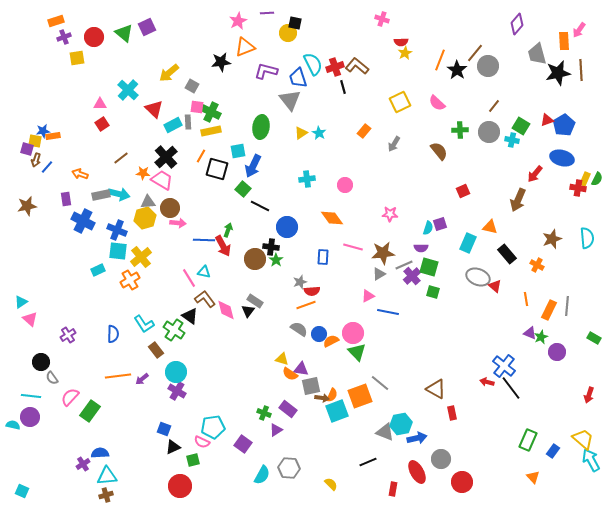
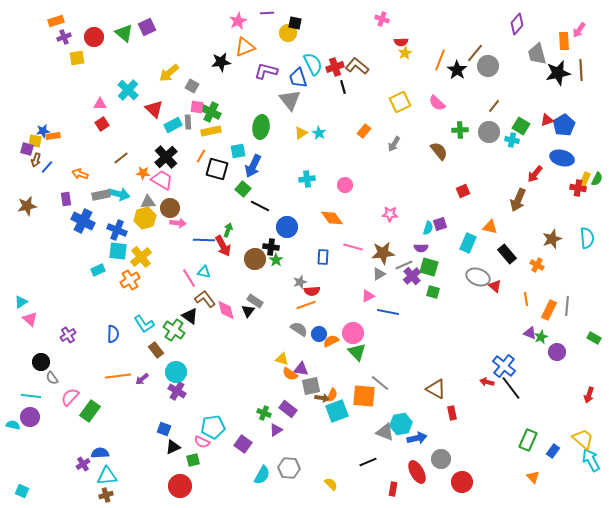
orange square at (360, 396): moved 4 px right; rotated 25 degrees clockwise
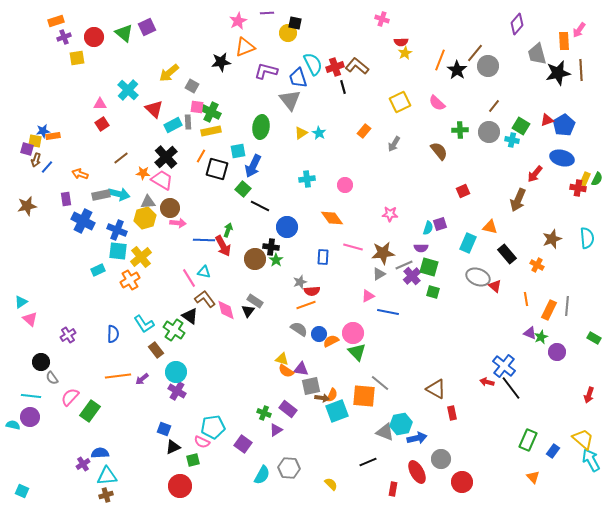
orange semicircle at (290, 374): moved 4 px left, 3 px up
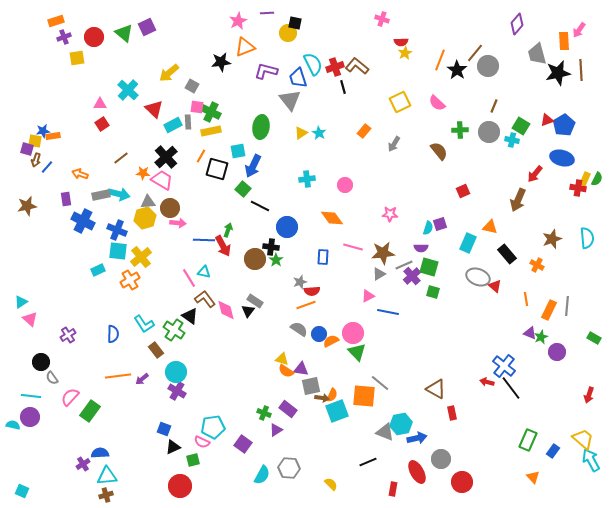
brown line at (494, 106): rotated 16 degrees counterclockwise
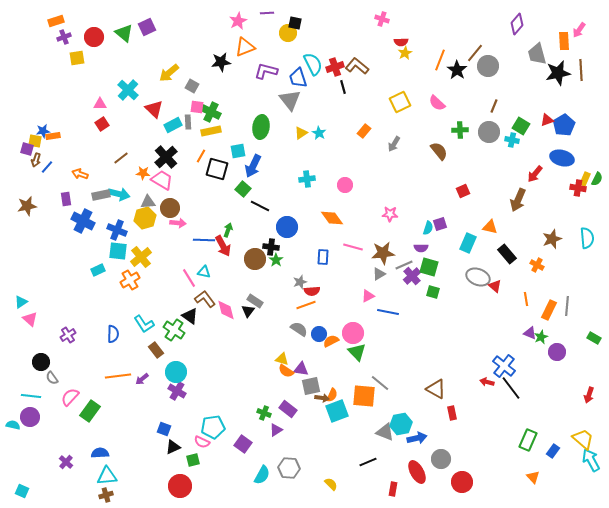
purple cross at (83, 464): moved 17 px left, 2 px up; rotated 16 degrees counterclockwise
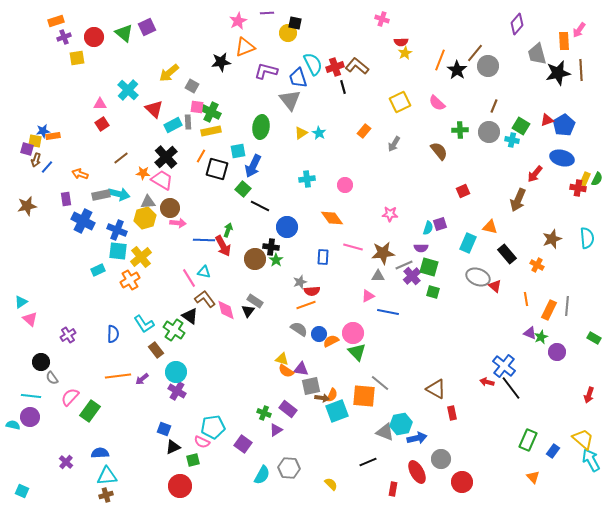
gray triangle at (379, 274): moved 1 px left, 2 px down; rotated 32 degrees clockwise
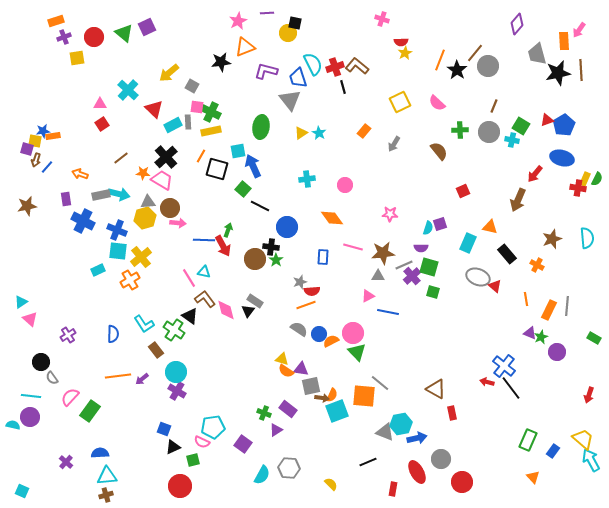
blue arrow at (253, 166): rotated 130 degrees clockwise
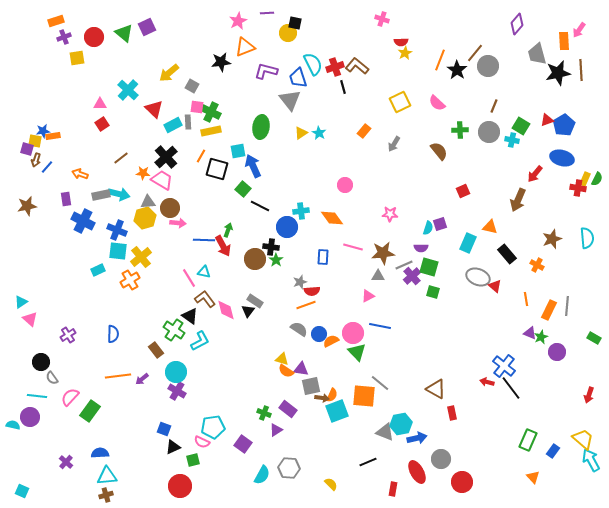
cyan cross at (307, 179): moved 6 px left, 32 px down
blue line at (388, 312): moved 8 px left, 14 px down
cyan L-shape at (144, 324): moved 56 px right, 17 px down; rotated 85 degrees counterclockwise
cyan line at (31, 396): moved 6 px right
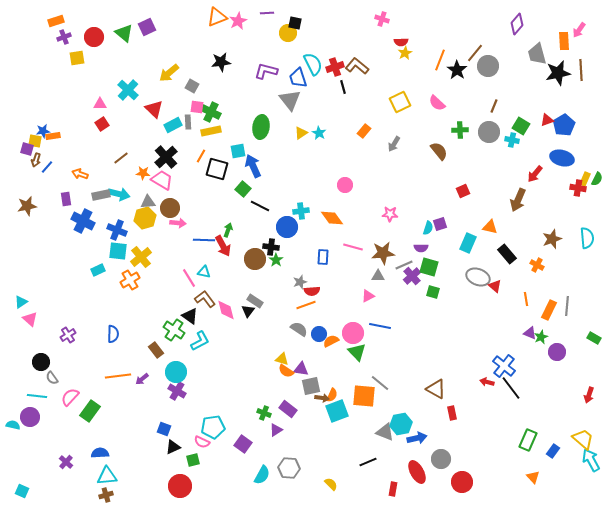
orange triangle at (245, 47): moved 28 px left, 30 px up
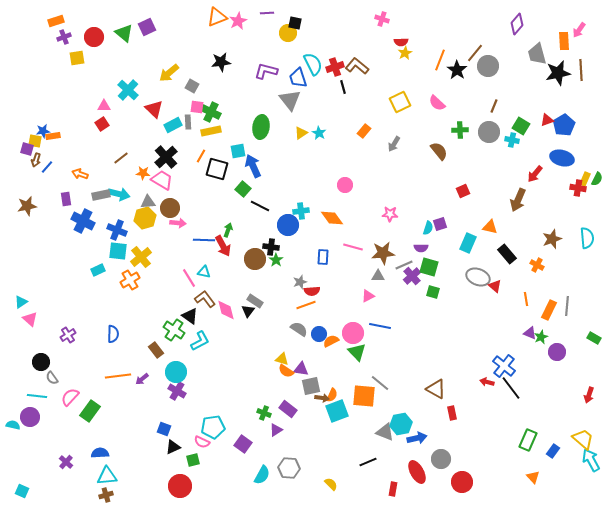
pink triangle at (100, 104): moved 4 px right, 2 px down
blue circle at (287, 227): moved 1 px right, 2 px up
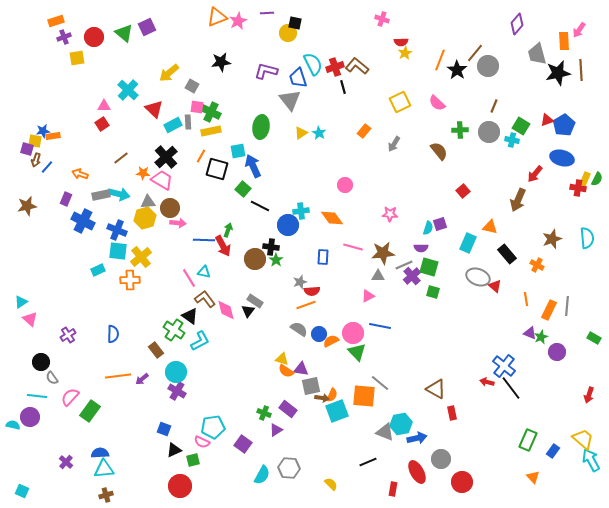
red square at (463, 191): rotated 16 degrees counterclockwise
purple rectangle at (66, 199): rotated 32 degrees clockwise
orange cross at (130, 280): rotated 30 degrees clockwise
black triangle at (173, 447): moved 1 px right, 3 px down
cyan triangle at (107, 476): moved 3 px left, 7 px up
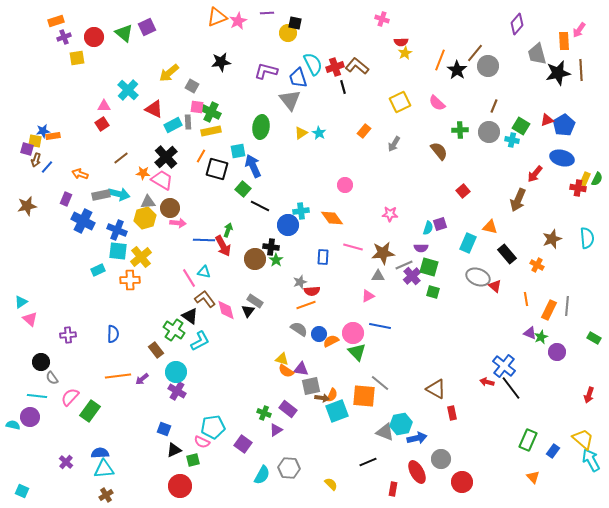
red triangle at (154, 109): rotated 18 degrees counterclockwise
purple cross at (68, 335): rotated 28 degrees clockwise
brown cross at (106, 495): rotated 16 degrees counterclockwise
